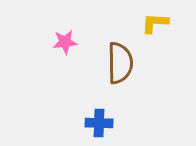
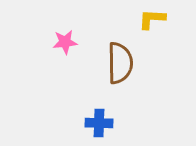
yellow L-shape: moved 3 px left, 4 px up
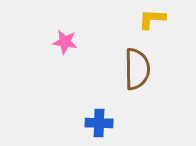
pink star: rotated 15 degrees clockwise
brown semicircle: moved 17 px right, 6 px down
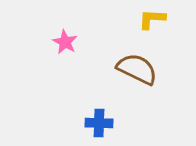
pink star: rotated 20 degrees clockwise
brown semicircle: rotated 63 degrees counterclockwise
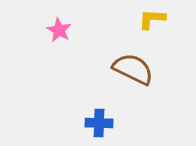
pink star: moved 6 px left, 12 px up
brown semicircle: moved 4 px left
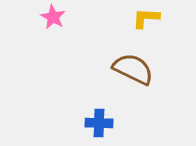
yellow L-shape: moved 6 px left, 1 px up
pink star: moved 6 px left, 13 px up
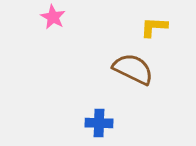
yellow L-shape: moved 8 px right, 9 px down
